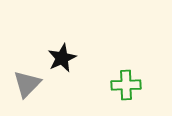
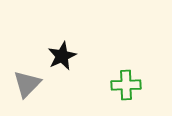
black star: moved 2 px up
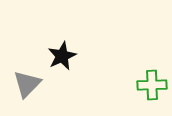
green cross: moved 26 px right
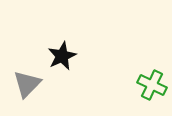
green cross: rotated 28 degrees clockwise
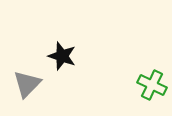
black star: rotated 28 degrees counterclockwise
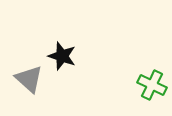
gray triangle: moved 2 px right, 5 px up; rotated 32 degrees counterclockwise
